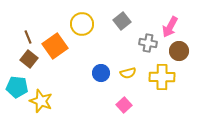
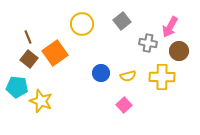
orange square: moved 7 px down
yellow semicircle: moved 3 px down
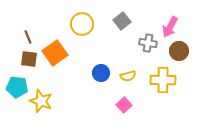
brown square: rotated 30 degrees counterclockwise
yellow cross: moved 1 px right, 3 px down
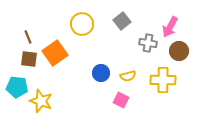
pink square: moved 3 px left, 5 px up; rotated 21 degrees counterclockwise
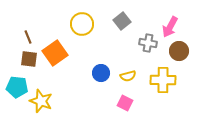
pink square: moved 4 px right, 3 px down
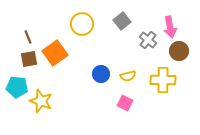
pink arrow: rotated 40 degrees counterclockwise
gray cross: moved 3 px up; rotated 30 degrees clockwise
brown square: rotated 18 degrees counterclockwise
blue circle: moved 1 px down
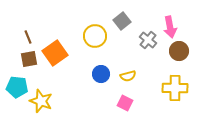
yellow circle: moved 13 px right, 12 px down
yellow cross: moved 12 px right, 8 px down
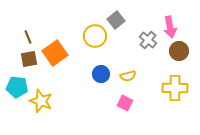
gray square: moved 6 px left, 1 px up
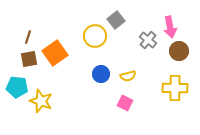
brown line: rotated 40 degrees clockwise
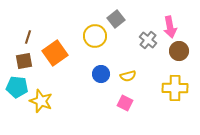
gray square: moved 1 px up
brown square: moved 5 px left, 2 px down
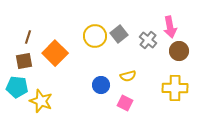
gray square: moved 3 px right, 15 px down
orange square: rotated 10 degrees counterclockwise
blue circle: moved 11 px down
